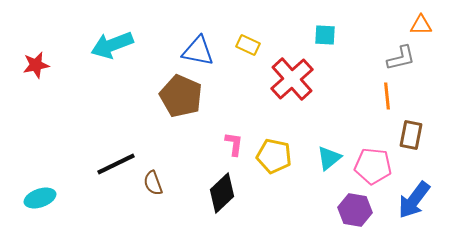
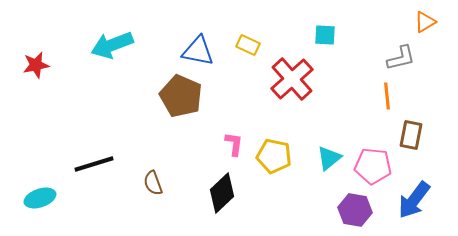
orange triangle: moved 4 px right, 3 px up; rotated 30 degrees counterclockwise
black line: moved 22 px left; rotated 9 degrees clockwise
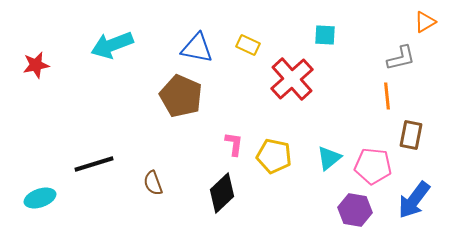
blue triangle: moved 1 px left, 3 px up
